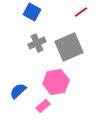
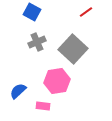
red line: moved 5 px right
gray cross: moved 1 px up
gray square: moved 4 px right, 2 px down; rotated 24 degrees counterclockwise
pink hexagon: moved 1 px right, 1 px up
pink rectangle: rotated 48 degrees clockwise
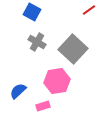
red line: moved 3 px right, 2 px up
gray cross: rotated 36 degrees counterclockwise
pink rectangle: rotated 24 degrees counterclockwise
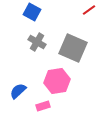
gray square: moved 1 px up; rotated 20 degrees counterclockwise
